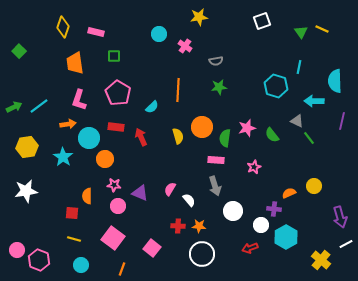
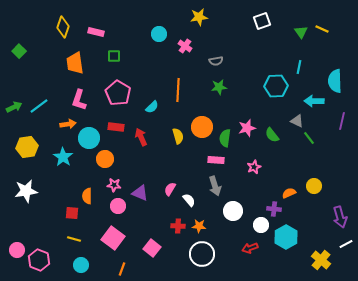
cyan hexagon at (276, 86): rotated 20 degrees counterclockwise
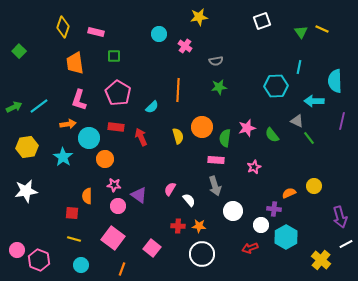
purple triangle at (140, 193): moved 1 px left, 2 px down; rotated 12 degrees clockwise
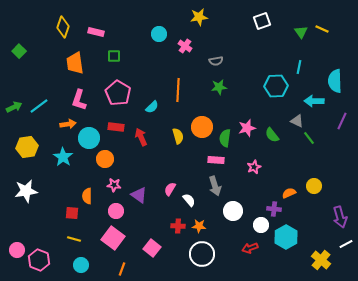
purple line at (342, 121): rotated 12 degrees clockwise
pink circle at (118, 206): moved 2 px left, 5 px down
